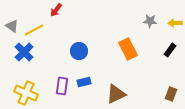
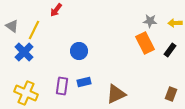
yellow line: rotated 36 degrees counterclockwise
orange rectangle: moved 17 px right, 6 px up
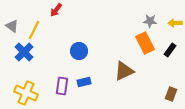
brown triangle: moved 8 px right, 23 px up
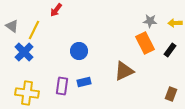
yellow cross: moved 1 px right; rotated 15 degrees counterclockwise
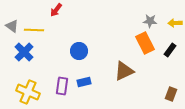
yellow line: rotated 66 degrees clockwise
yellow cross: moved 1 px right, 1 px up; rotated 15 degrees clockwise
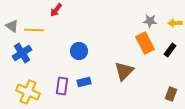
blue cross: moved 2 px left, 1 px down; rotated 12 degrees clockwise
brown triangle: rotated 20 degrees counterclockwise
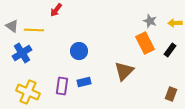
gray star: rotated 16 degrees clockwise
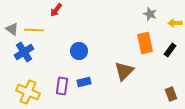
gray star: moved 7 px up
gray triangle: moved 3 px down
orange rectangle: rotated 15 degrees clockwise
blue cross: moved 2 px right, 1 px up
brown rectangle: rotated 40 degrees counterclockwise
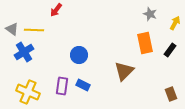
yellow arrow: rotated 120 degrees clockwise
blue circle: moved 4 px down
blue rectangle: moved 1 px left, 3 px down; rotated 40 degrees clockwise
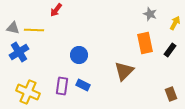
gray triangle: moved 1 px right, 1 px up; rotated 24 degrees counterclockwise
blue cross: moved 5 px left
